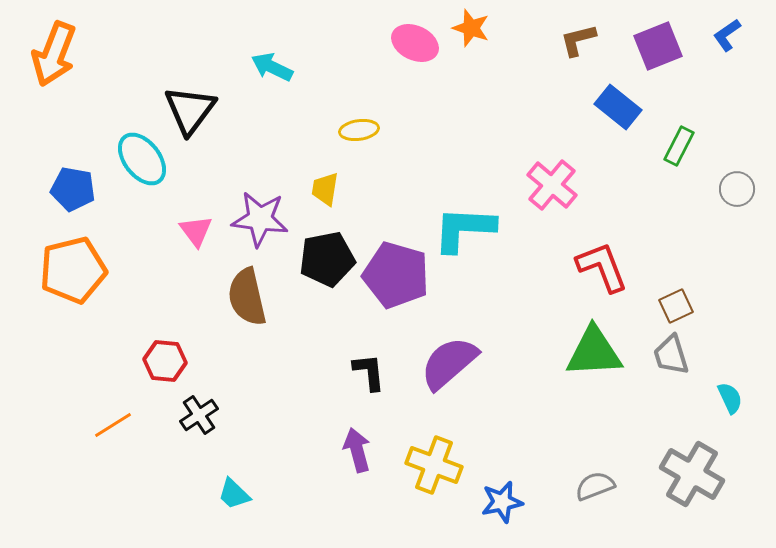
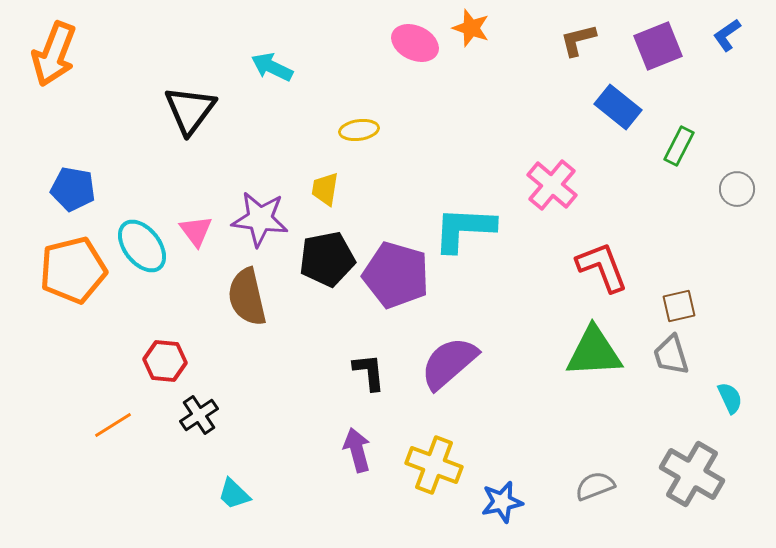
cyan ellipse: moved 87 px down
brown square: moved 3 px right; rotated 12 degrees clockwise
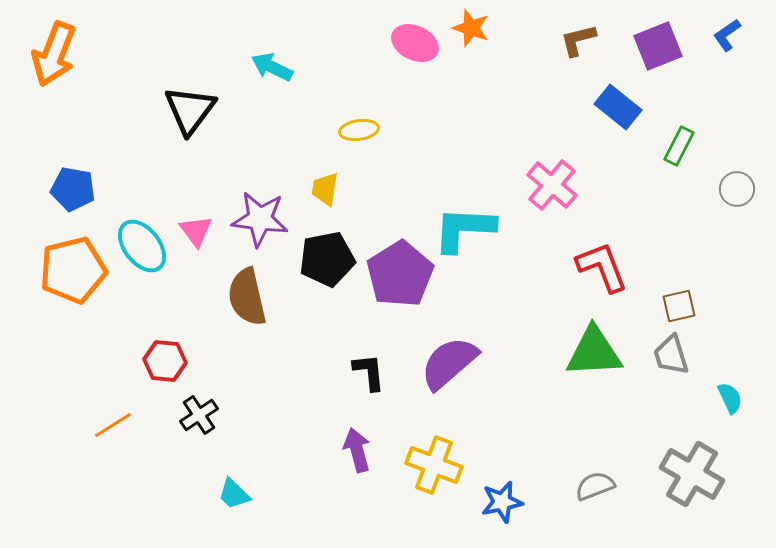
purple pentagon: moved 4 px right, 1 px up; rotated 24 degrees clockwise
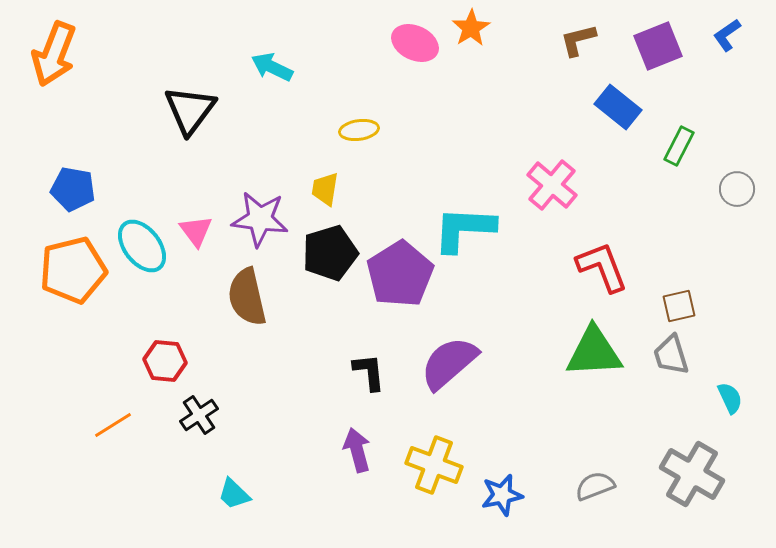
orange star: rotated 21 degrees clockwise
black pentagon: moved 3 px right, 6 px up; rotated 6 degrees counterclockwise
blue star: moved 7 px up
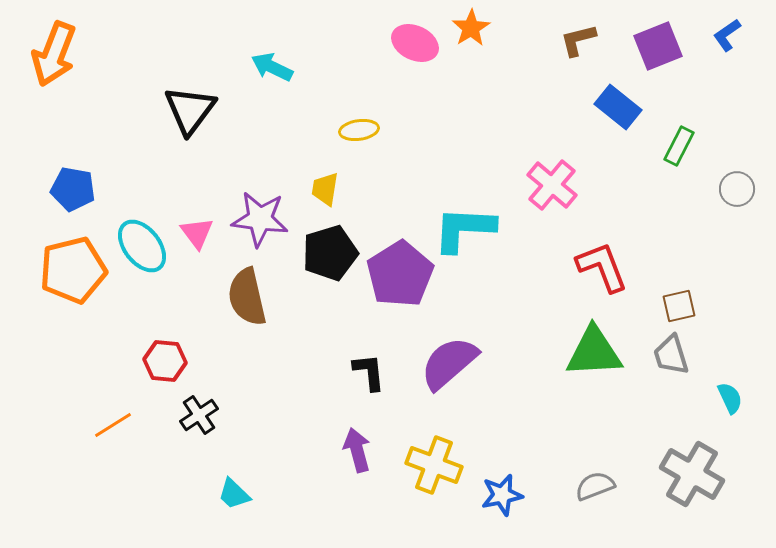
pink triangle: moved 1 px right, 2 px down
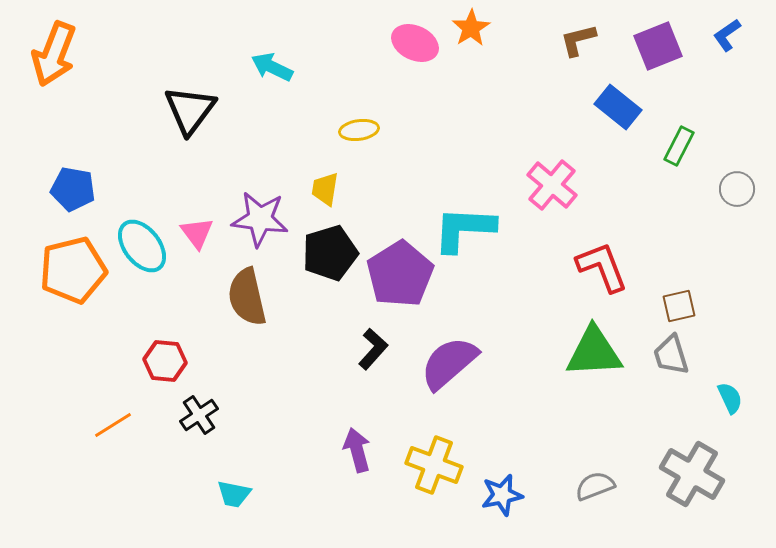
black L-shape: moved 4 px right, 23 px up; rotated 48 degrees clockwise
cyan trapezoid: rotated 33 degrees counterclockwise
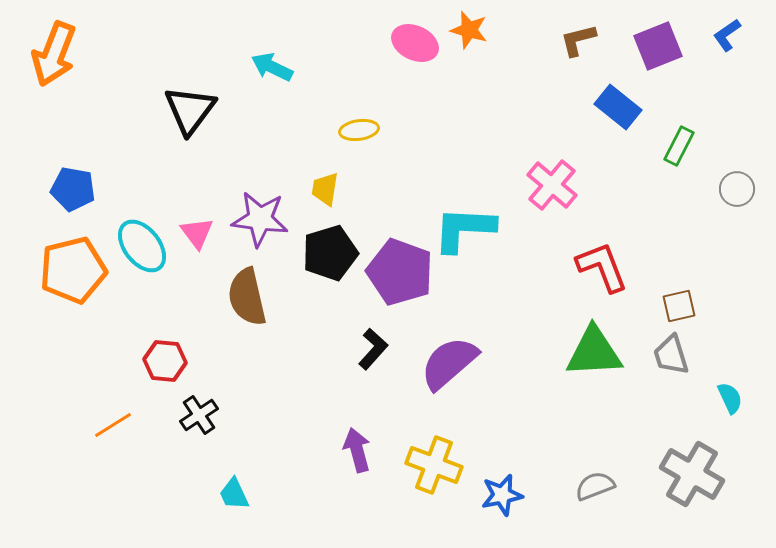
orange star: moved 2 px left, 2 px down; rotated 24 degrees counterclockwise
purple pentagon: moved 2 px up; rotated 20 degrees counterclockwise
cyan trapezoid: rotated 54 degrees clockwise
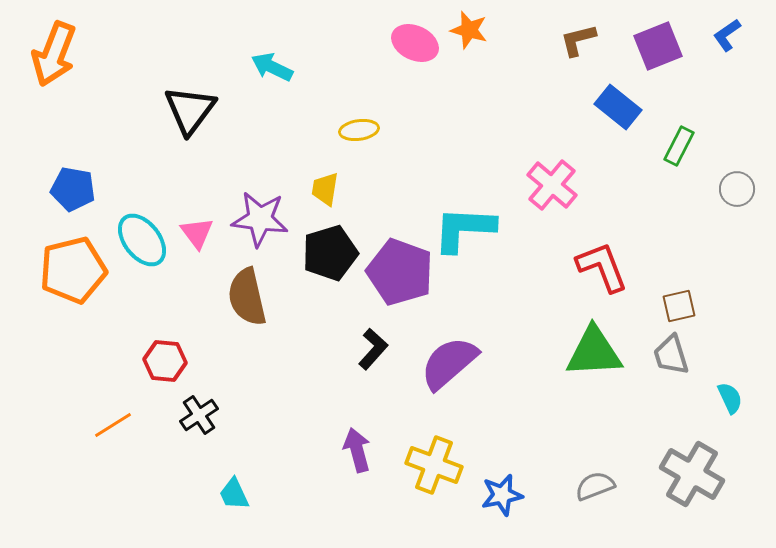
cyan ellipse: moved 6 px up
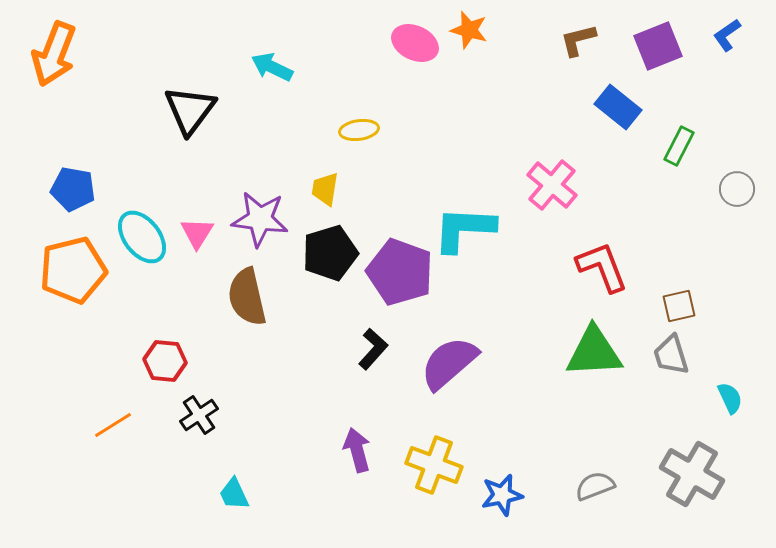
pink triangle: rotated 9 degrees clockwise
cyan ellipse: moved 3 px up
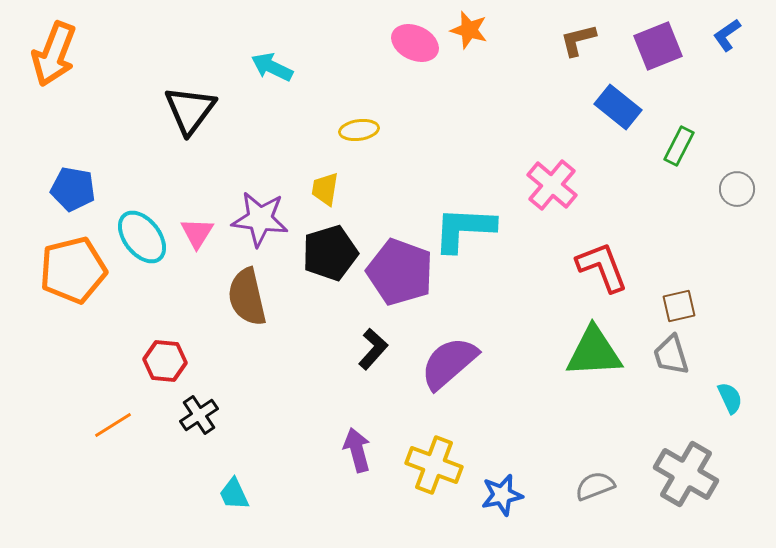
gray cross: moved 6 px left
